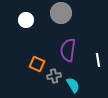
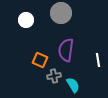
purple semicircle: moved 2 px left
orange square: moved 3 px right, 4 px up
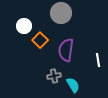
white circle: moved 2 px left, 6 px down
orange square: moved 20 px up; rotated 21 degrees clockwise
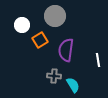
gray circle: moved 6 px left, 3 px down
white circle: moved 2 px left, 1 px up
orange square: rotated 14 degrees clockwise
gray cross: rotated 16 degrees clockwise
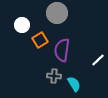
gray circle: moved 2 px right, 3 px up
purple semicircle: moved 4 px left
white line: rotated 56 degrees clockwise
cyan semicircle: moved 1 px right, 1 px up
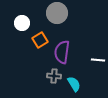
white circle: moved 2 px up
purple semicircle: moved 2 px down
white line: rotated 48 degrees clockwise
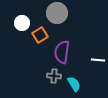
orange square: moved 5 px up
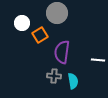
cyan semicircle: moved 1 px left, 3 px up; rotated 21 degrees clockwise
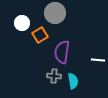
gray circle: moved 2 px left
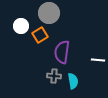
gray circle: moved 6 px left
white circle: moved 1 px left, 3 px down
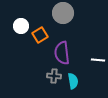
gray circle: moved 14 px right
purple semicircle: moved 1 px down; rotated 15 degrees counterclockwise
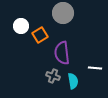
white line: moved 3 px left, 8 px down
gray cross: moved 1 px left; rotated 16 degrees clockwise
